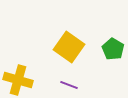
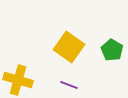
green pentagon: moved 1 px left, 1 px down
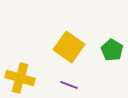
yellow cross: moved 2 px right, 2 px up
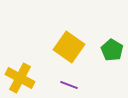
yellow cross: rotated 12 degrees clockwise
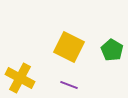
yellow square: rotated 8 degrees counterclockwise
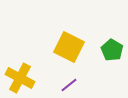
purple line: rotated 60 degrees counterclockwise
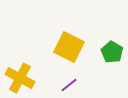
green pentagon: moved 2 px down
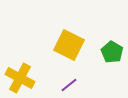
yellow square: moved 2 px up
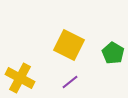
green pentagon: moved 1 px right, 1 px down
purple line: moved 1 px right, 3 px up
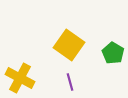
yellow square: rotated 8 degrees clockwise
purple line: rotated 66 degrees counterclockwise
